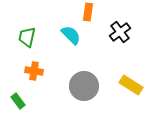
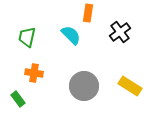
orange rectangle: moved 1 px down
orange cross: moved 2 px down
yellow rectangle: moved 1 px left, 1 px down
green rectangle: moved 2 px up
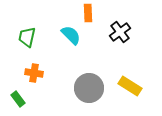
orange rectangle: rotated 12 degrees counterclockwise
gray circle: moved 5 px right, 2 px down
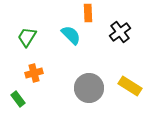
green trapezoid: rotated 20 degrees clockwise
orange cross: rotated 24 degrees counterclockwise
